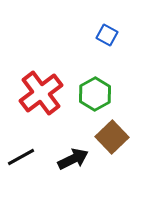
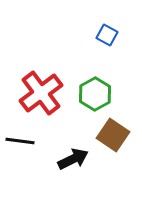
brown square: moved 1 px right, 2 px up; rotated 12 degrees counterclockwise
black line: moved 1 px left, 16 px up; rotated 36 degrees clockwise
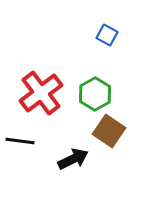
brown square: moved 4 px left, 4 px up
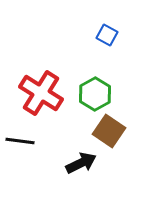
red cross: rotated 21 degrees counterclockwise
black arrow: moved 8 px right, 4 px down
